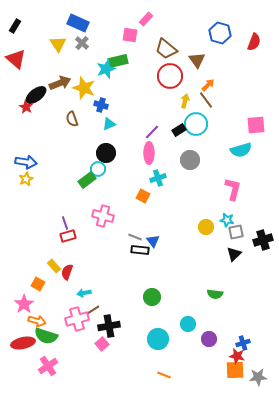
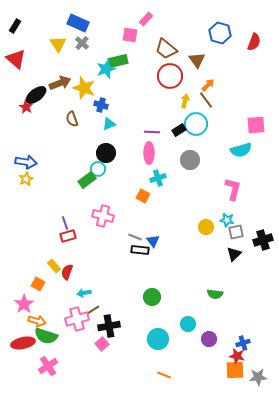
purple line at (152, 132): rotated 49 degrees clockwise
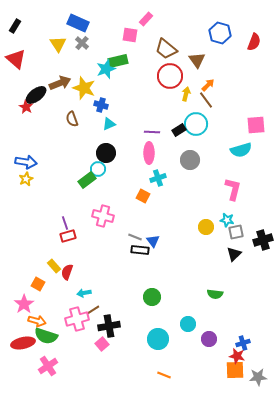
yellow arrow at (185, 101): moved 1 px right, 7 px up
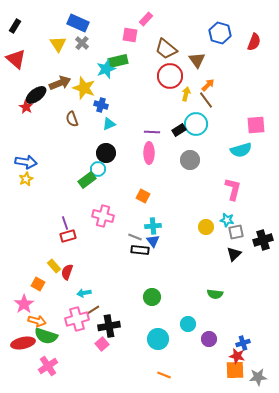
cyan cross at (158, 178): moved 5 px left, 48 px down; rotated 14 degrees clockwise
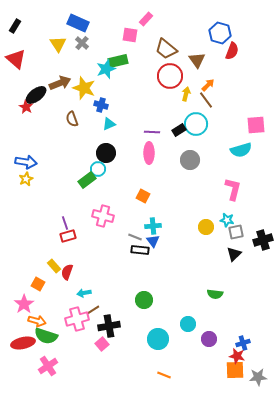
red semicircle at (254, 42): moved 22 px left, 9 px down
green circle at (152, 297): moved 8 px left, 3 px down
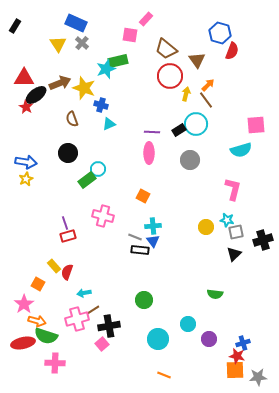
blue rectangle at (78, 23): moved 2 px left
red triangle at (16, 59): moved 8 px right, 19 px down; rotated 40 degrees counterclockwise
black circle at (106, 153): moved 38 px left
pink cross at (48, 366): moved 7 px right, 3 px up; rotated 36 degrees clockwise
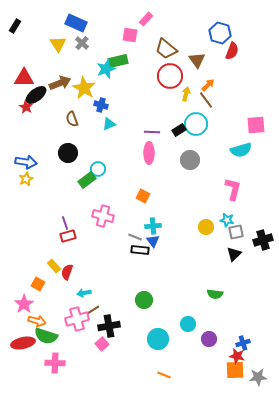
yellow star at (84, 88): rotated 10 degrees clockwise
